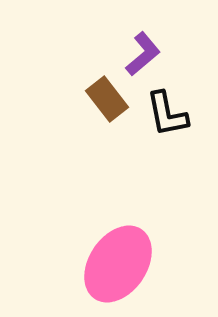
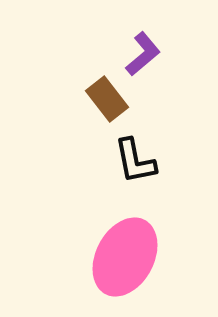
black L-shape: moved 32 px left, 47 px down
pink ellipse: moved 7 px right, 7 px up; rotated 6 degrees counterclockwise
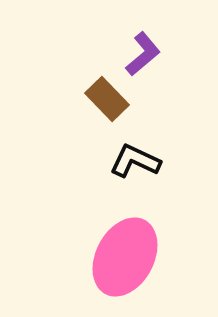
brown rectangle: rotated 6 degrees counterclockwise
black L-shape: rotated 126 degrees clockwise
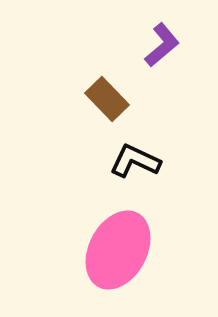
purple L-shape: moved 19 px right, 9 px up
pink ellipse: moved 7 px left, 7 px up
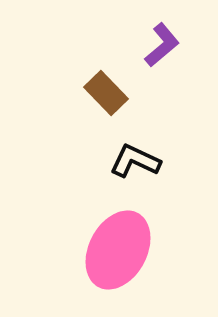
brown rectangle: moved 1 px left, 6 px up
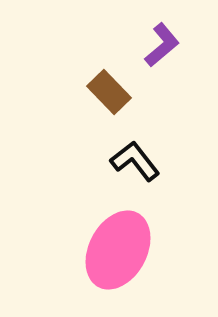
brown rectangle: moved 3 px right, 1 px up
black L-shape: rotated 27 degrees clockwise
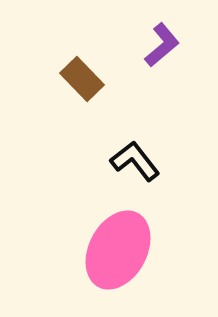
brown rectangle: moved 27 px left, 13 px up
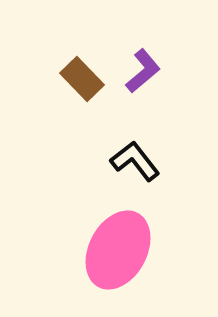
purple L-shape: moved 19 px left, 26 px down
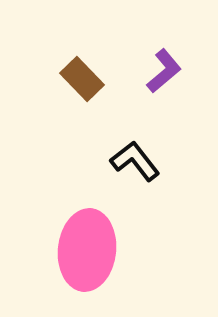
purple L-shape: moved 21 px right
pink ellipse: moved 31 px left; rotated 22 degrees counterclockwise
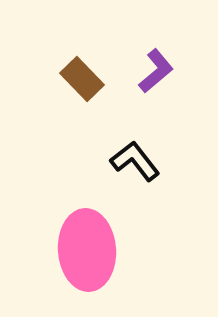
purple L-shape: moved 8 px left
pink ellipse: rotated 10 degrees counterclockwise
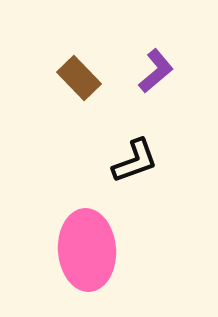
brown rectangle: moved 3 px left, 1 px up
black L-shape: rotated 108 degrees clockwise
